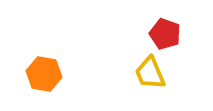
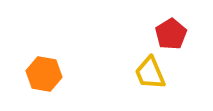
red pentagon: moved 6 px right; rotated 20 degrees clockwise
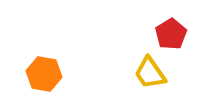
yellow trapezoid: rotated 12 degrees counterclockwise
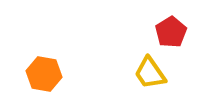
red pentagon: moved 2 px up
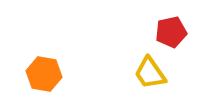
red pentagon: rotated 20 degrees clockwise
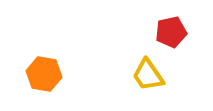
yellow trapezoid: moved 2 px left, 2 px down
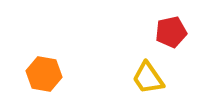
yellow trapezoid: moved 3 px down
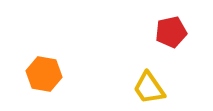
yellow trapezoid: moved 1 px right, 10 px down
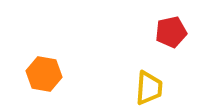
yellow trapezoid: rotated 141 degrees counterclockwise
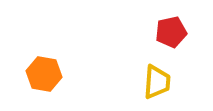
yellow trapezoid: moved 8 px right, 6 px up
